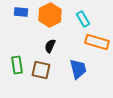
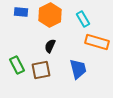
green rectangle: rotated 18 degrees counterclockwise
brown square: rotated 24 degrees counterclockwise
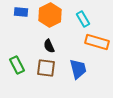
black semicircle: moved 1 px left; rotated 48 degrees counterclockwise
brown square: moved 5 px right, 2 px up; rotated 18 degrees clockwise
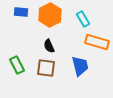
blue trapezoid: moved 2 px right, 3 px up
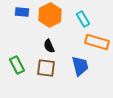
blue rectangle: moved 1 px right
